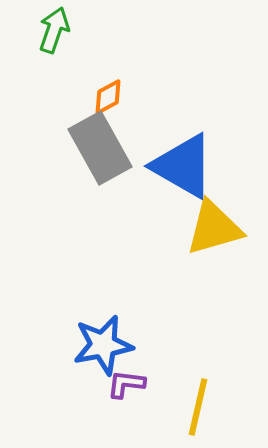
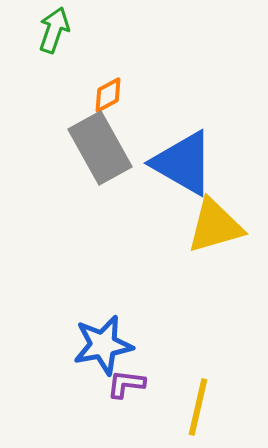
orange diamond: moved 2 px up
blue triangle: moved 3 px up
yellow triangle: moved 1 px right, 2 px up
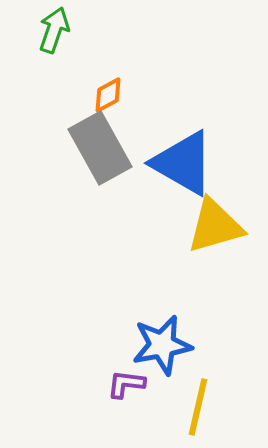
blue star: moved 59 px right
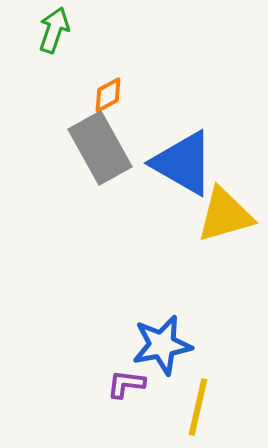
yellow triangle: moved 10 px right, 11 px up
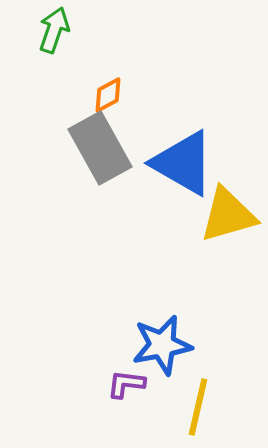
yellow triangle: moved 3 px right
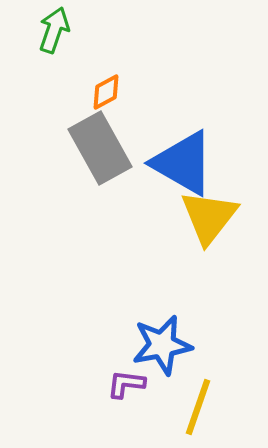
orange diamond: moved 2 px left, 3 px up
yellow triangle: moved 19 px left, 2 px down; rotated 36 degrees counterclockwise
yellow line: rotated 6 degrees clockwise
